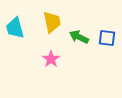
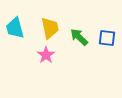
yellow trapezoid: moved 2 px left, 6 px down
green arrow: rotated 18 degrees clockwise
pink star: moved 5 px left, 4 px up
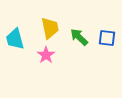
cyan trapezoid: moved 11 px down
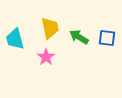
green arrow: rotated 12 degrees counterclockwise
pink star: moved 2 px down
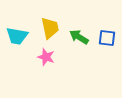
cyan trapezoid: moved 2 px right, 3 px up; rotated 65 degrees counterclockwise
pink star: rotated 18 degrees counterclockwise
